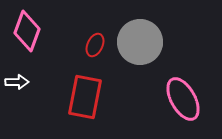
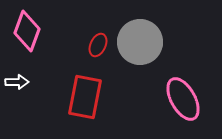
red ellipse: moved 3 px right
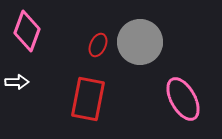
red rectangle: moved 3 px right, 2 px down
